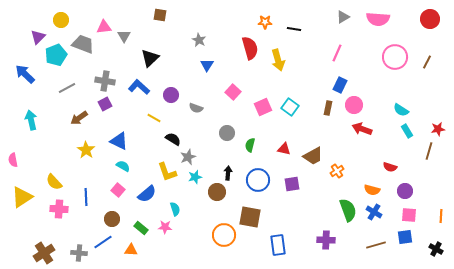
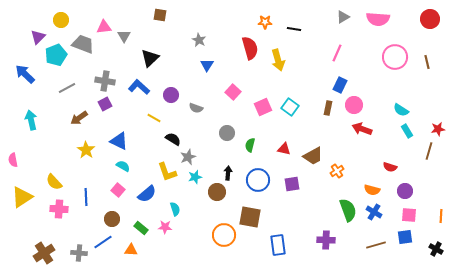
brown line at (427, 62): rotated 40 degrees counterclockwise
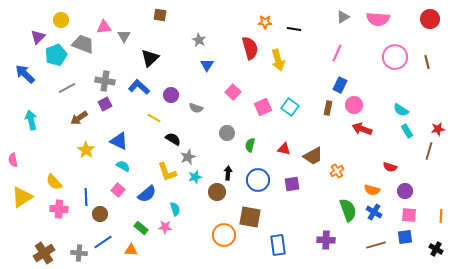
brown circle at (112, 219): moved 12 px left, 5 px up
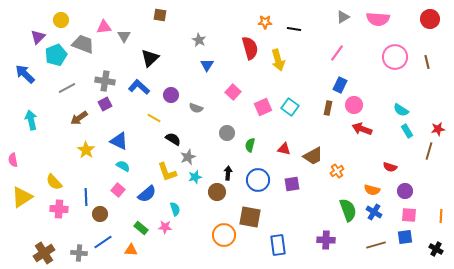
pink line at (337, 53): rotated 12 degrees clockwise
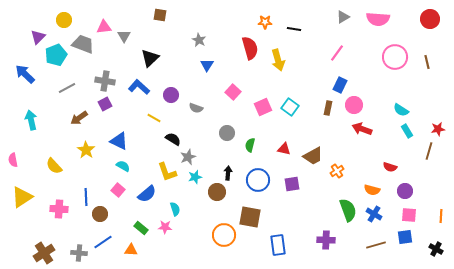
yellow circle at (61, 20): moved 3 px right
yellow semicircle at (54, 182): moved 16 px up
blue cross at (374, 212): moved 2 px down
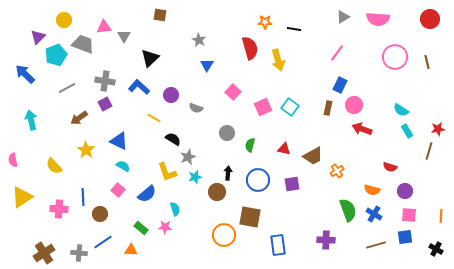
blue line at (86, 197): moved 3 px left
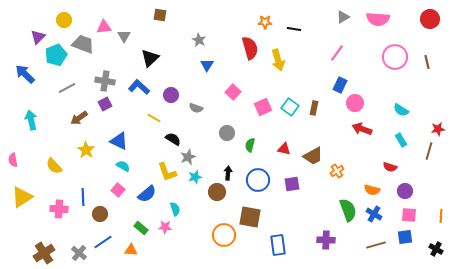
pink circle at (354, 105): moved 1 px right, 2 px up
brown rectangle at (328, 108): moved 14 px left
cyan rectangle at (407, 131): moved 6 px left, 9 px down
gray cross at (79, 253): rotated 35 degrees clockwise
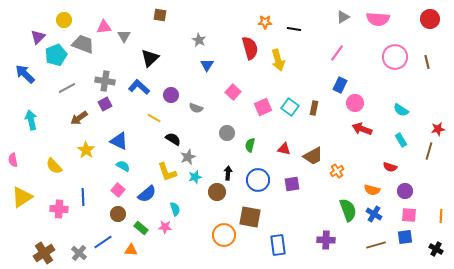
brown circle at (100, 214): moved 18 px right
